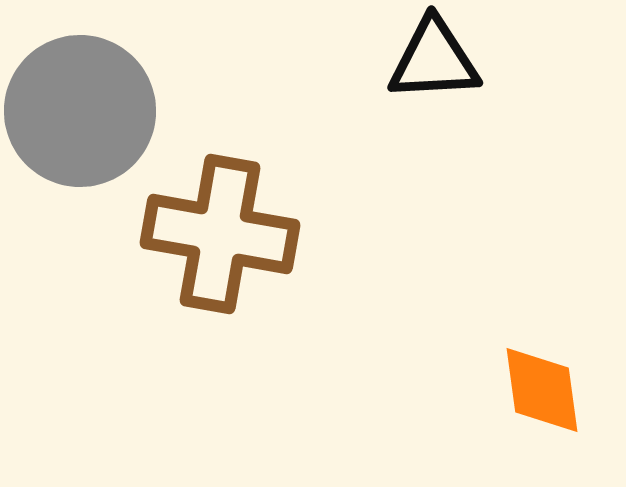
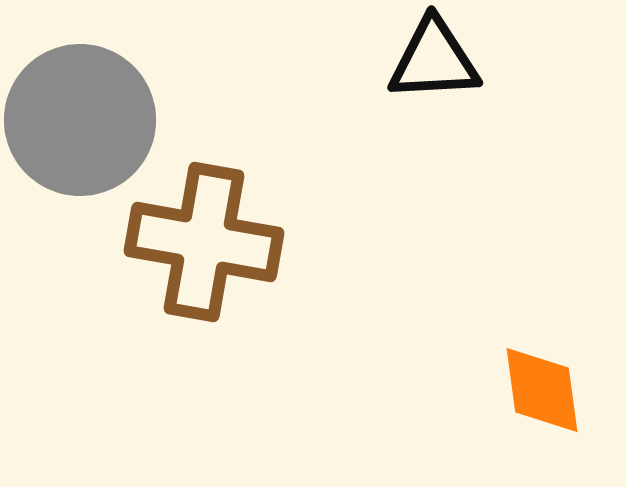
gray circle: moved 9 px down
brown cross: moved 16 px left, 8 px down
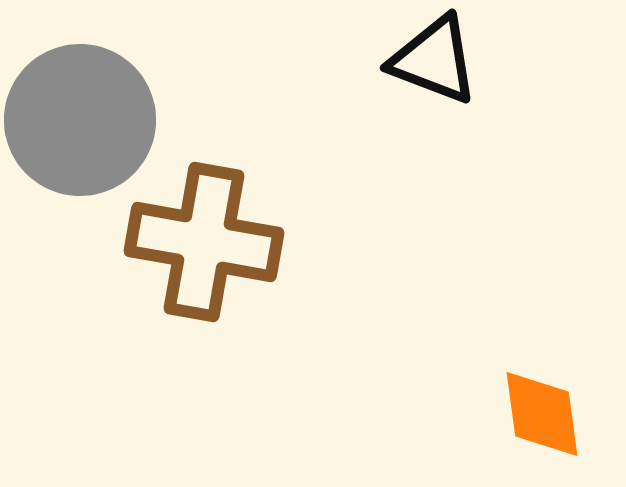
black triangle: rotated 24 degrees clockwise
orange diamond: moved 24 px down
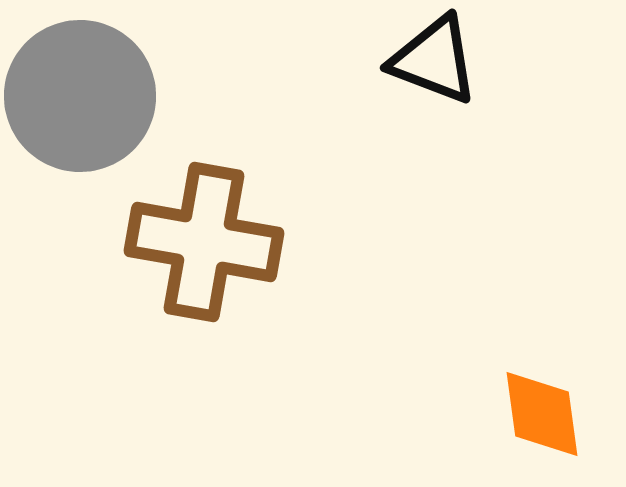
gray circle: moved 24 px up
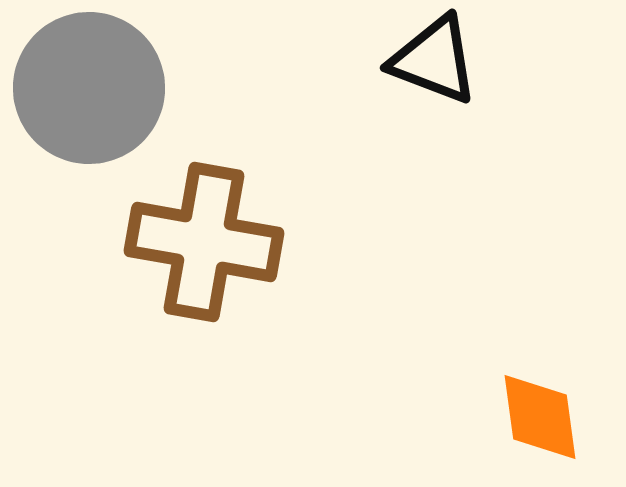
gray circle: moved 9 px right, 8 px up
orange diamond: moved 2 px left, 3 px down
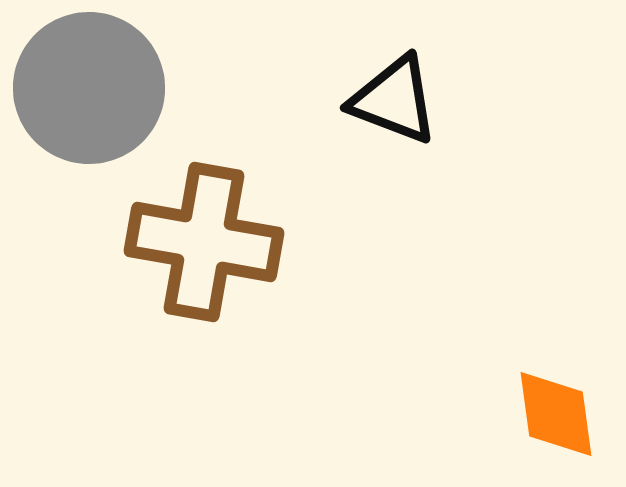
black triangle: moved 40 px left, 40 px down
orange diamond: moved 16 px right, 3 px up
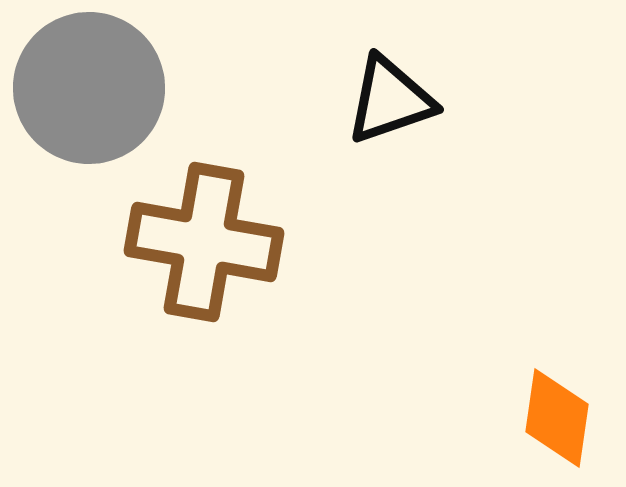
black triangle: moved 4 px left; rotated 40 degrees counterclockwise
orange diamond: moved 1 px right, 4 px down; rotated 16 degrees clockwise
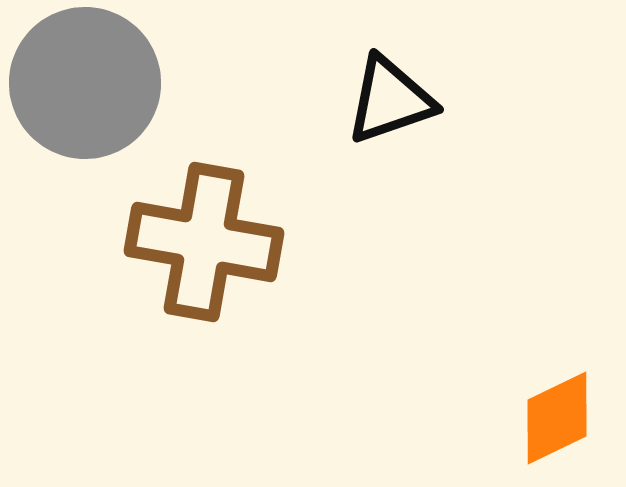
gray circle: moved 4 px left, 5 px up
orange diamond: rotated 56 degrees clockwise
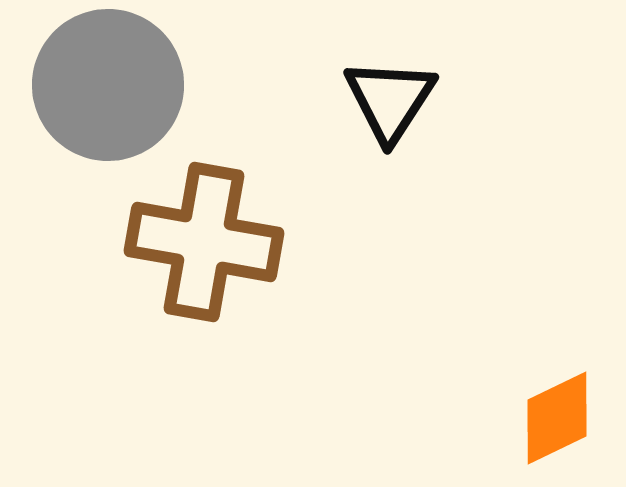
gray circle: moved 23 px right, 2 px down
black triangle: rotated 38 degrees counterclockwise
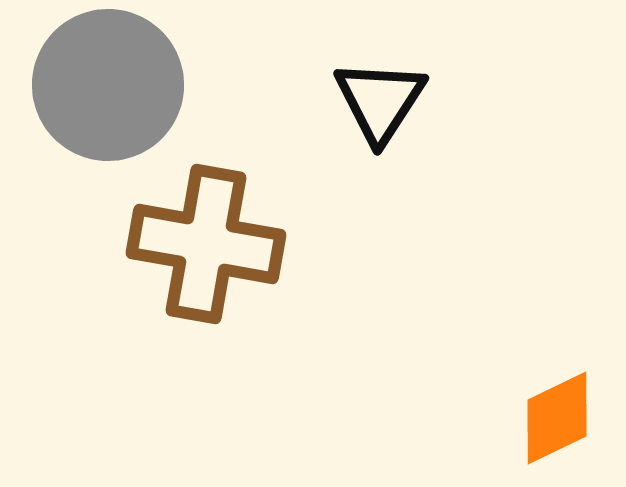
black triangle: moved 10 px left, 1 px down
brown cross: moved 2 px right, 2 px down
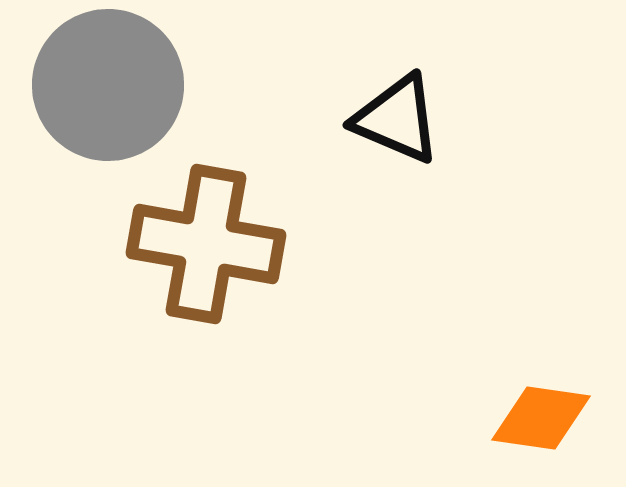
black triangle: moved 17 px right, 18 px down; rotated 40 degrees counterclockwise
orange diamond: moved 16 px left; rotated 34 degrees clockwise
